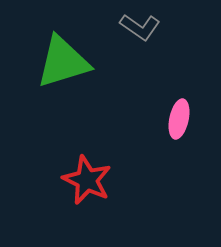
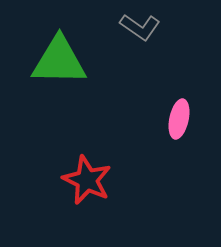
green triangle: moved 4 px left, 1 px up; rotated 18 degrees clockwise
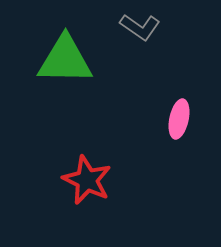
green triangle: moved 6 px right, 1 px up
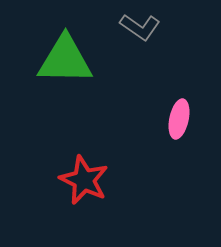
red star: moved 3 px left
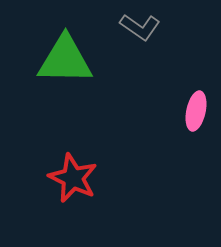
pink ellipse: moved 17 px right, 8 px up
red star: moved 11 px left, 2 px up
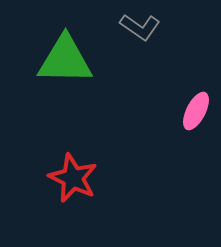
pink ellipse: rotated 15 degrees clockwise
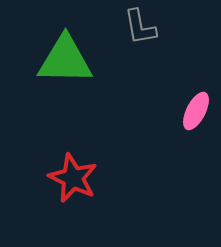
gray L-shape: rotated 45 degrees clockwise
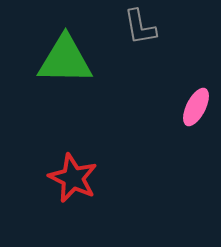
pink ellipse: moved 4 px up
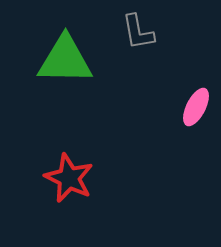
gray L-shape: moved 2 px left, 5 px down
red star: moved 4 px left
